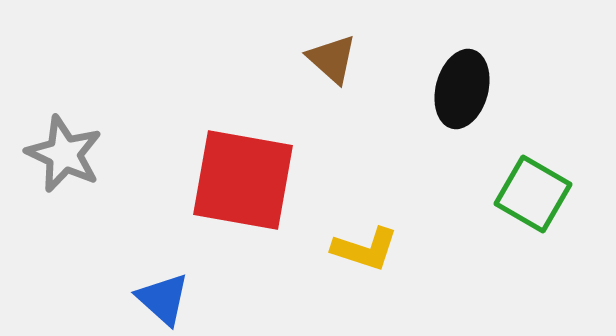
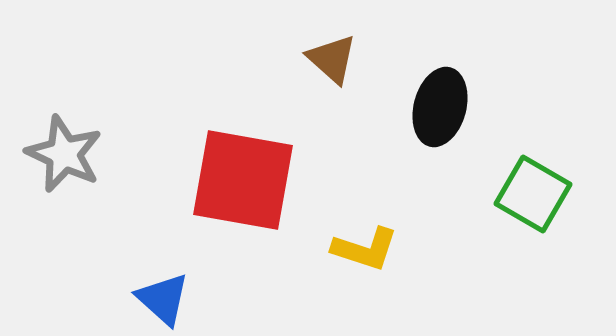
black ellipse: moved 22 px left, 18 px down
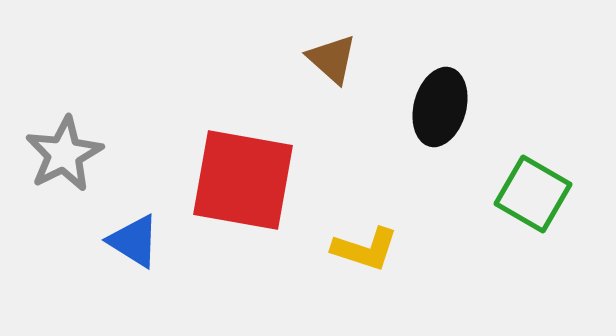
gray star: rotated 20 degrees clockwise
blue triangle: moved 29 px left, 58 px up; rotated 10 degrees counterclockwise
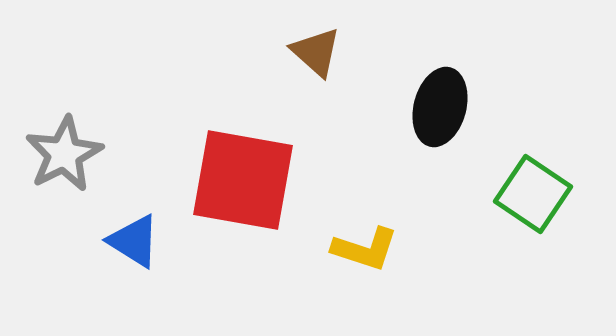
brown triangle: moved 16 px left, 7 px up
green square: rotated 4 degrees clockwise
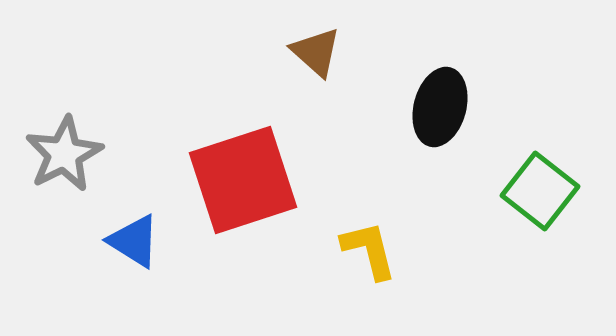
red square: rotated 28 degrees counterclockwise
green square: moved 7 px right, 3 px up; rotated 4 degrees clockwise
yellow L-shape: moved 4 px right, 1 px down; rotated 122 degrees counterclockwise
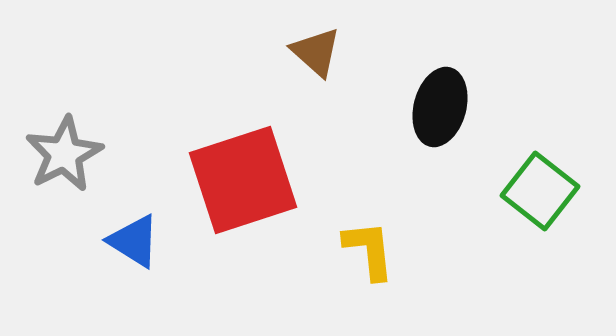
yellow L-shape: rotated 8 degrees clockwise
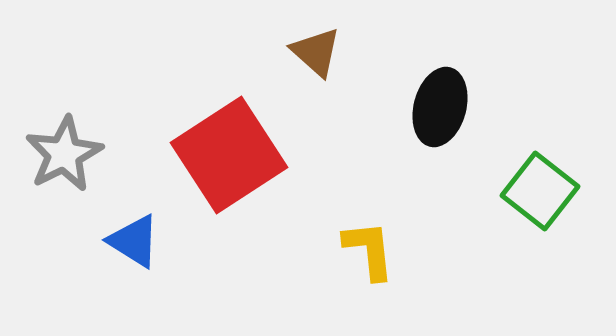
red square: moved 14 px left, 25 px up; rotated 15 degrees counterclockwise
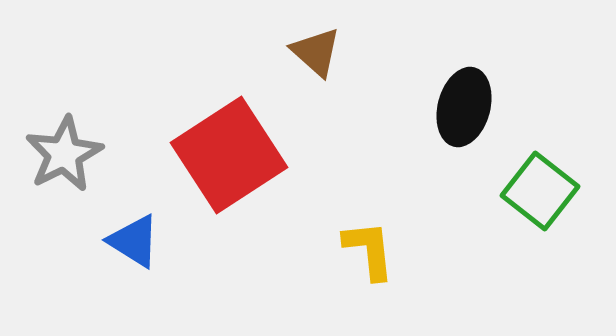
black ellipse: moved 24 px right
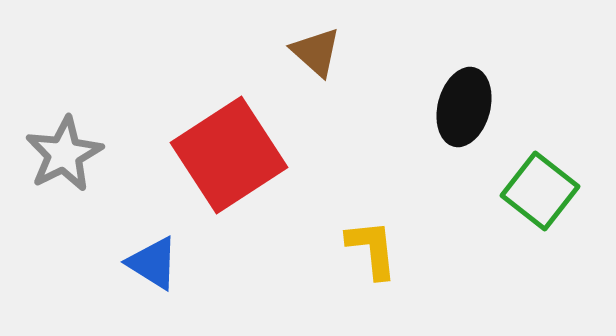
blue triangle: moved 19 px right, 22 px down
yellow L-shape: moved 3 px right, 1 px up
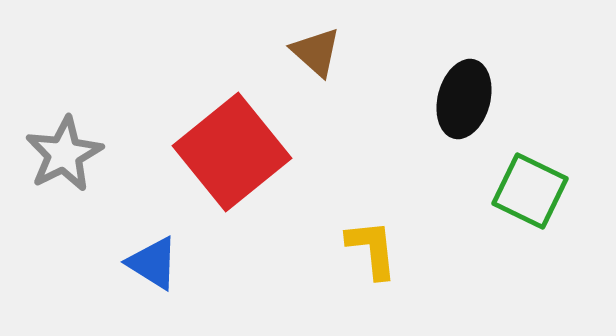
black ellipse: moved 8 px up
red square: moved 3 px right, 3 px up; rotated 6 degrees counterclockwise
green square: moved 10 px left; rotated 12 degrees counterclockwise
